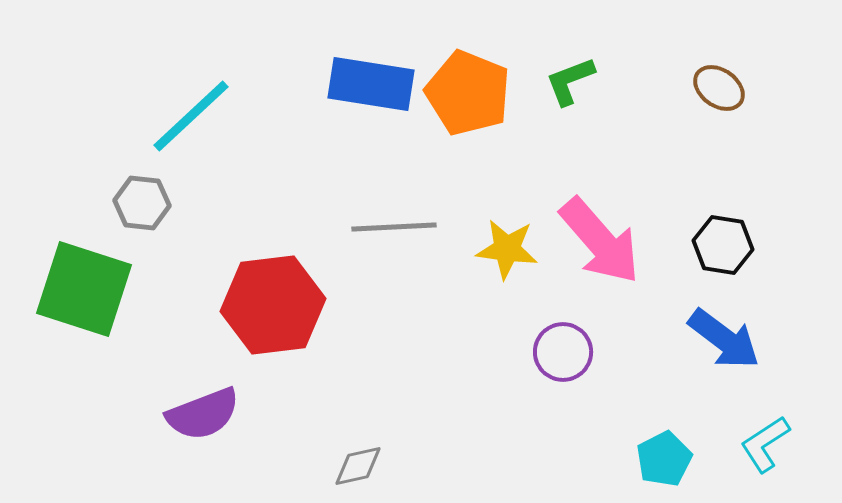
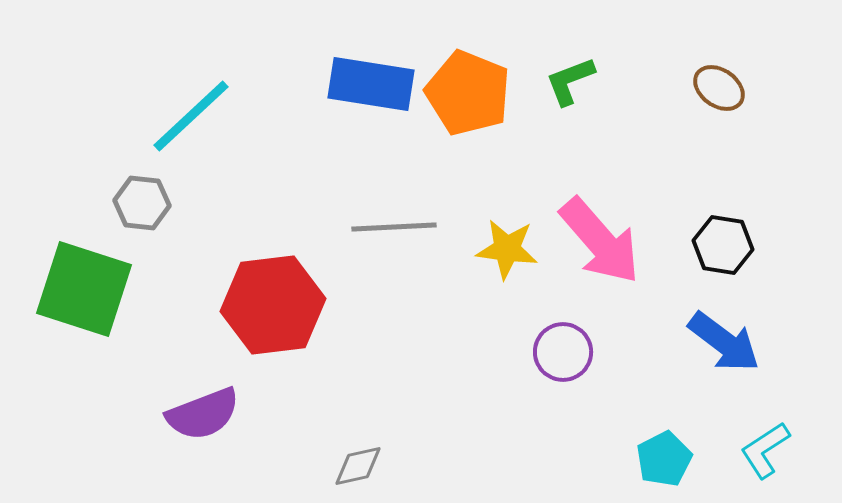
blue arrow: moved 3 px down
cyan L-shape: moved 6 px down
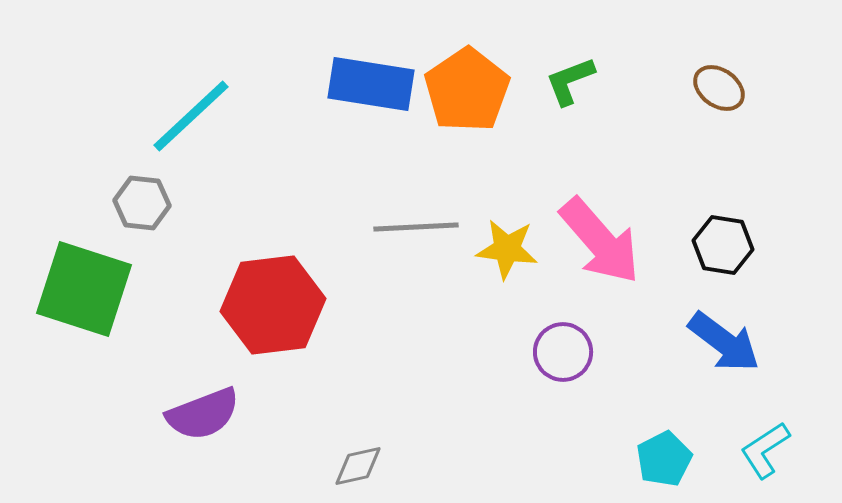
orange pentagon: moved 1 px left, 3 px up; rotated 16 degrees clockwise
gray line: moved 22 px right
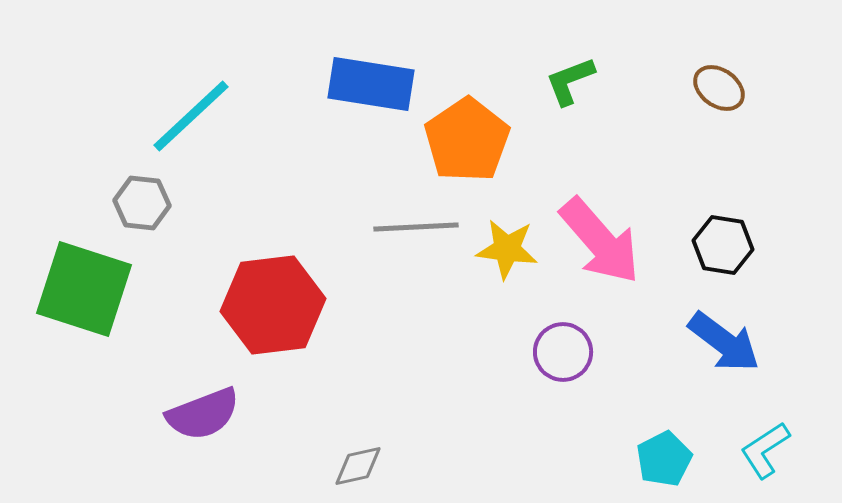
orange pentagon: moved 50 px down
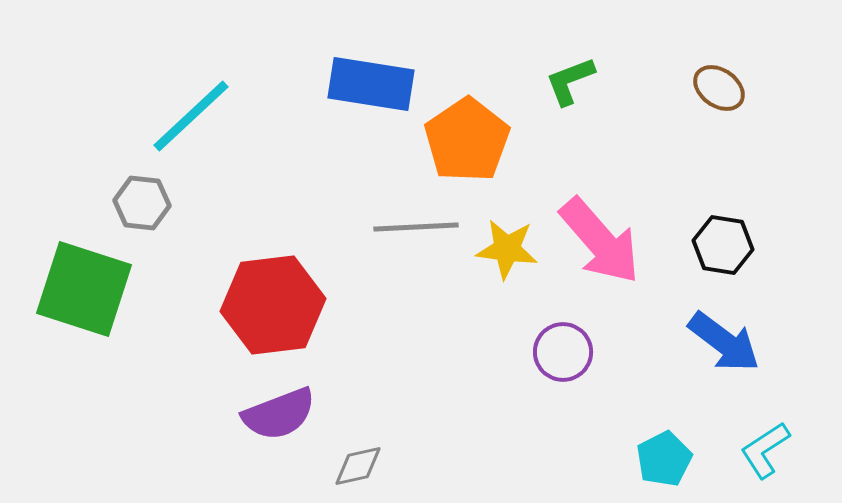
purple semicircle: moved 76 px right
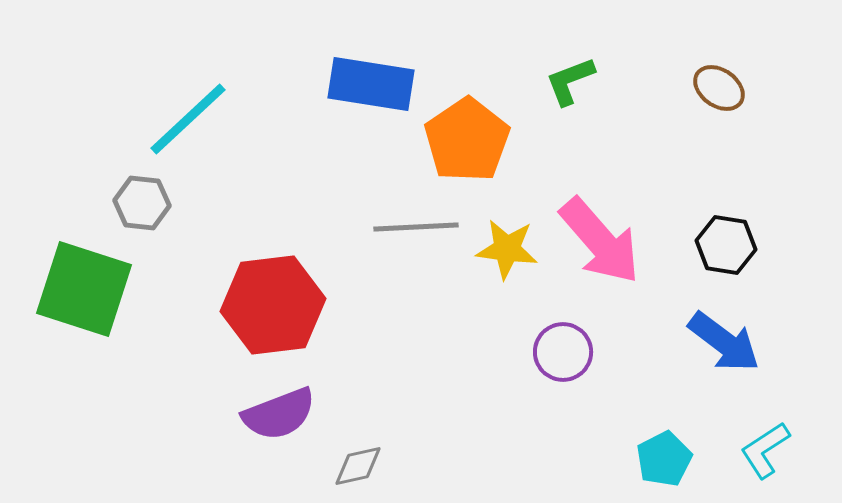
cyan line: moved 3 px left, 3 px down
black hexagon: moved 3 px right
